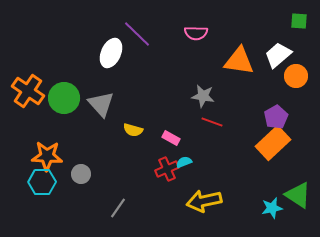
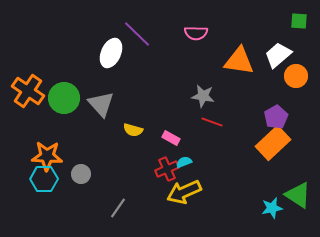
cyan hexagon: moved 2 px right, 3 px up
yellow arrow: moved 20 px left, 9 px up; rotated 12 degrees counterclockwise
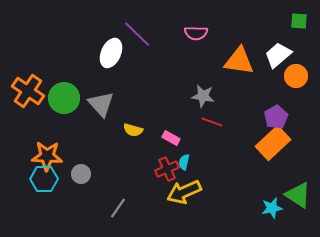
cyan semicircle: rotated 56 degrees counterclockwise
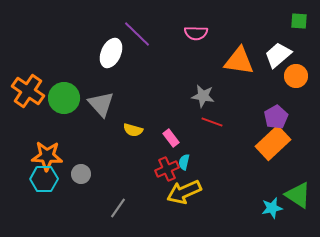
pink rectangle: rotated 24 degrees clockwise
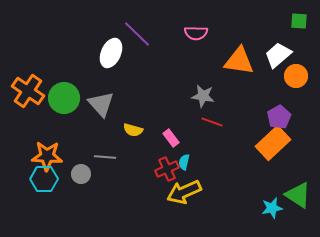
purple pentagon: moved 3 px right
gray line: moved 13 px left, 51 px up; rotated 60 degrees clockwise
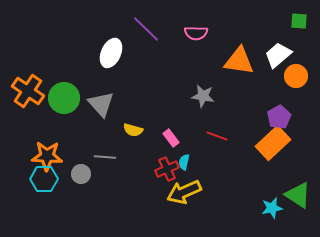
purple line: moved 9 px right, 5 px up
red line: moved 5 px right, 14 px down
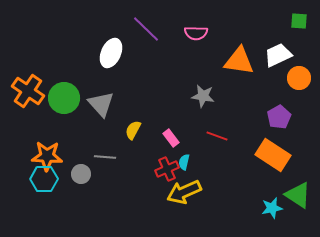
white trapezoid: rotated 16 degrees clockwise
orange circle: moved 3 px right, 2 px down
yellow semicircle: rotated 102 degrees clockwise
orange rectangle: moved 12 px down; rotated 76 degrees clockwise
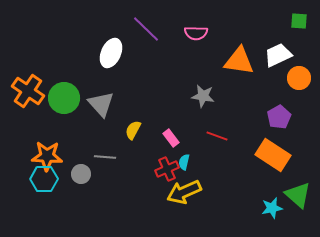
green triangle: rotated 8 degrees clockwise
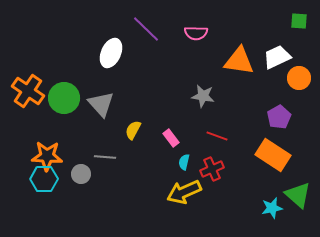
white trapezoid: moved 1 px left, 2 px down
red cross: moved 45 px right
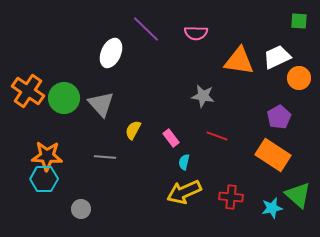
red cross: moved 19 px right, 28 px down; rotated 30 degrees clockwise
gray circle: moved 35 px down
